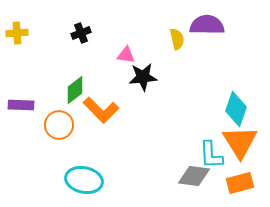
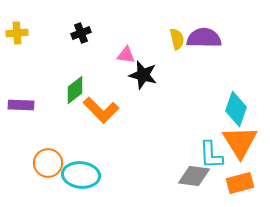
purple semicircle: moved 3 px left, 13 px down
black star: moved 2 px up; rotated 20 degrees clockwise
orange circle: moved 11 px left, 38 px down
cyan ellipse: moved 3 px left, 5 px up; rotated 6 degrees counterclockwise
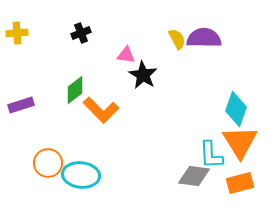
yellow semicircle: rotated 15 degrees counterclockwise
black star: rotated 16 degrees clockwise
purple rectangle: rotated 20 degrees counterclockwise
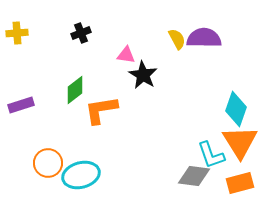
orange L-shape: rotated 126 degrees clockwise
cyan L-shape: rotated 16 degrees counterclockwise
cyan ellipse: rotated 21 degrees counterclockwise
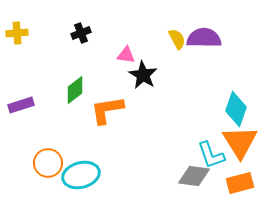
orange L-shape: moved 6 px right
